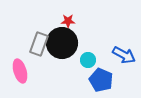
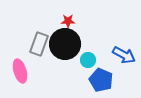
black circle: moved 3 px right, 1 px down
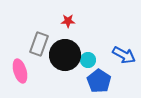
black circle: moved 11 px down
blue pentagon: moved 2 px left, 1 px down; rotated 10 degrees clockwise
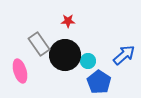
gray rectangle: rotated 55 degrees counterclockwise
blue arrow: rotated 70 degrees counterclockwise
cyan circle: moved 1 px down
blue pentagon: moved 1 px down
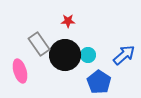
cyan circle: moved 6 px up
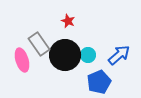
red star: rotated 24 degrees clockwise
blue arrow: moved 5 px left
pink ellipse: moved 2 px right, 11 px up
blue pentagon: rotated 15 degrees clockwise
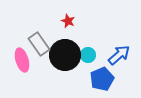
blue pentagon: moved 3 px right, 3 px up
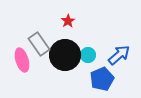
red star: rotated 16 degrees clockwise
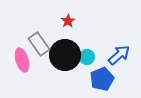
cyan circle: moved 1 px left, 2 px down
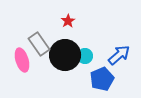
cyan circle: moved 2 px left, 1 px up
